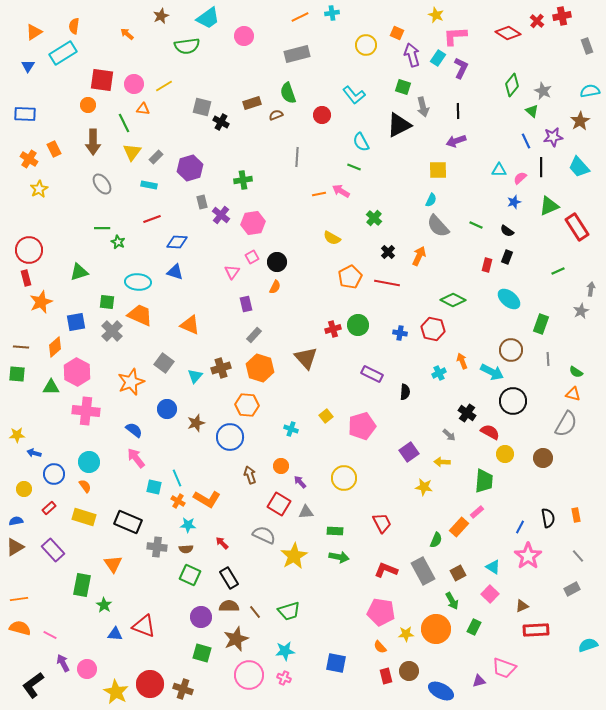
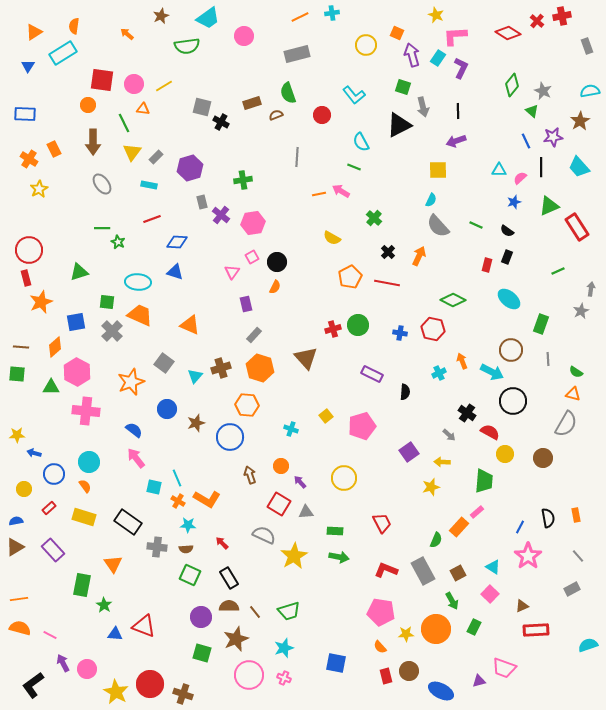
yellow star at (424, 487): moved 7 px right; rotated 24 degrees counterclockwise
black rectangle at (128, 522): rotated 12 degrees clockwise
cyan star at (285, 651): moved 1 px left, 3 px up; rotated 12 degrees counterclockwise
brown cross at (183, 689): moved 5 px down
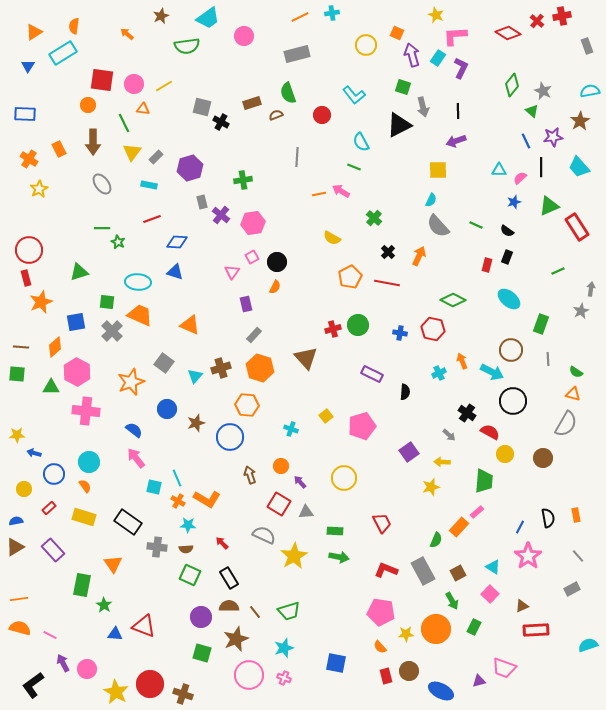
orange rectangle at (54, 149): moved 5 px right
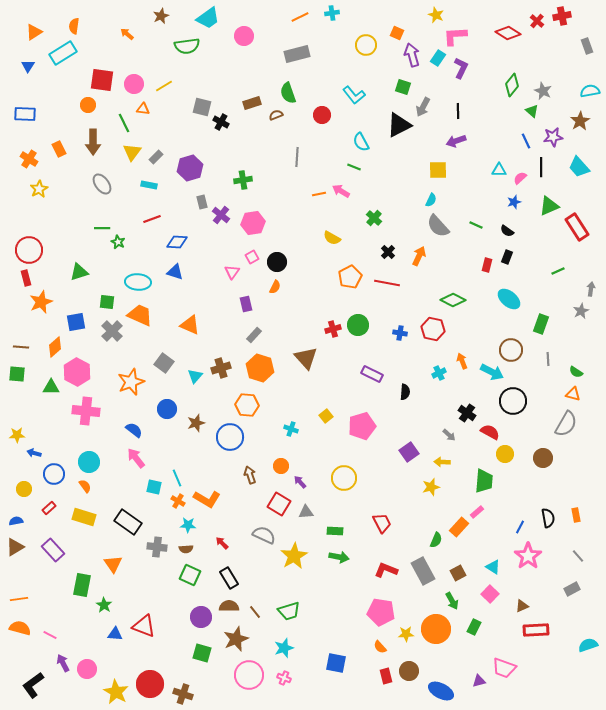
gray arrow at (423, 107): rotated 42 degrees clockwise
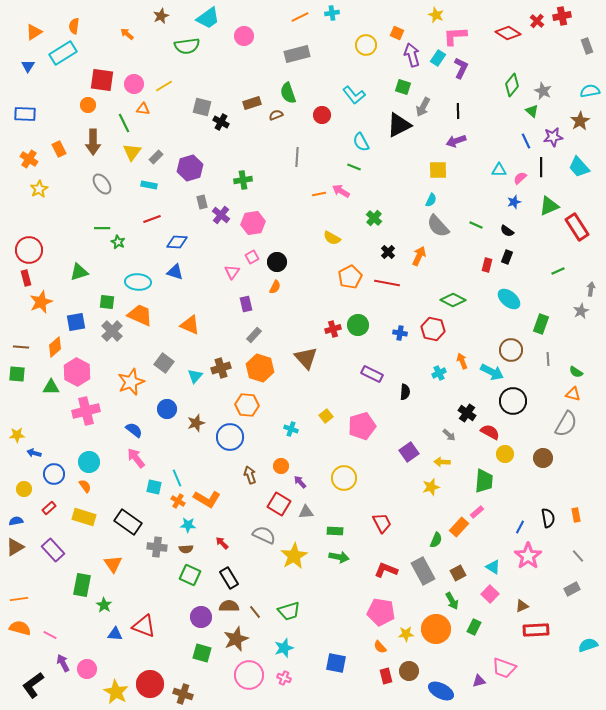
pink cross at (86, 411): rotated 20 degrees counterclockwise
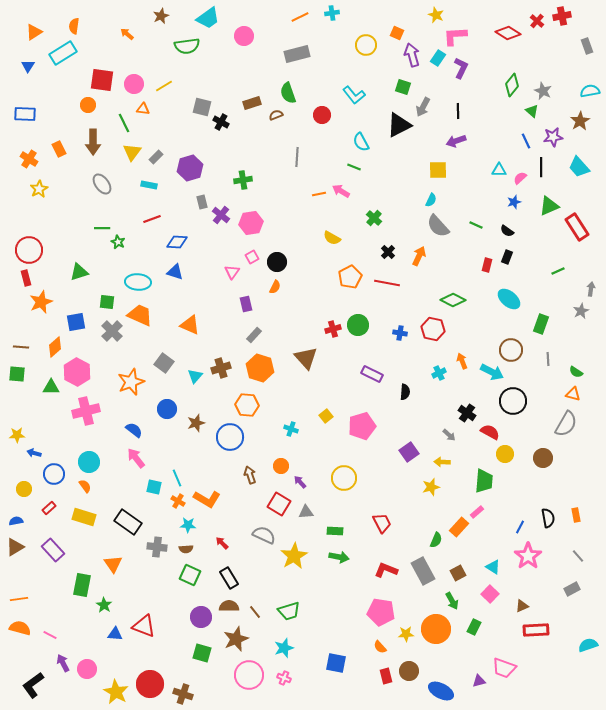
pink hexagon at (253, 223): moved 2 px left
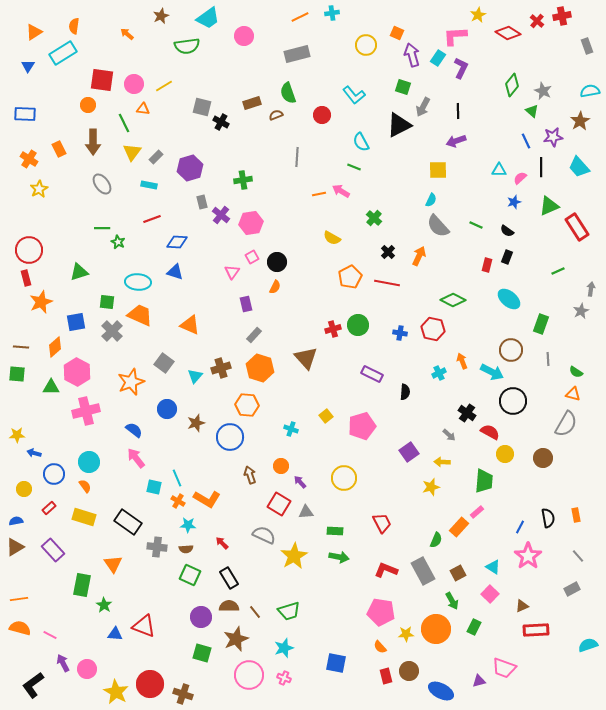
yellow star at (436, 15): moved 42 px right; rotated 21 degrees clockwise
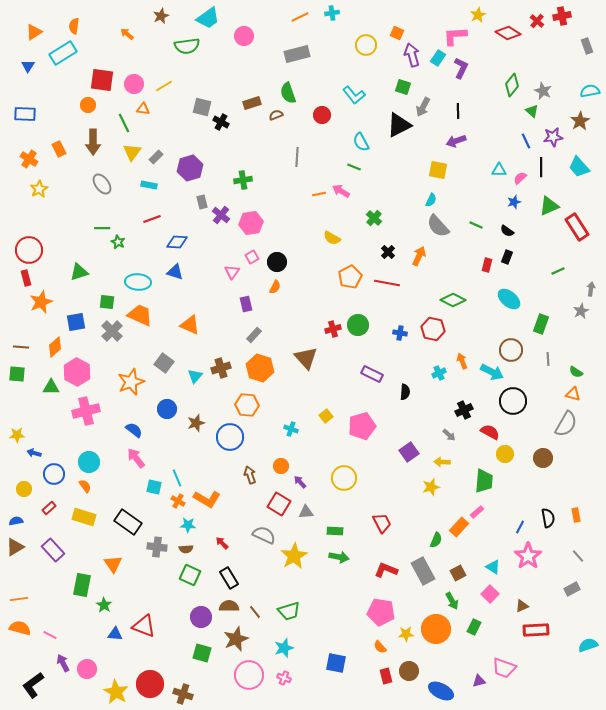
yellow square at (438, 170): rotated 12 degrees clockwise
black cross at (467, 413): moved 3 px left, 3 px up; rotated 30 degrees clockwise
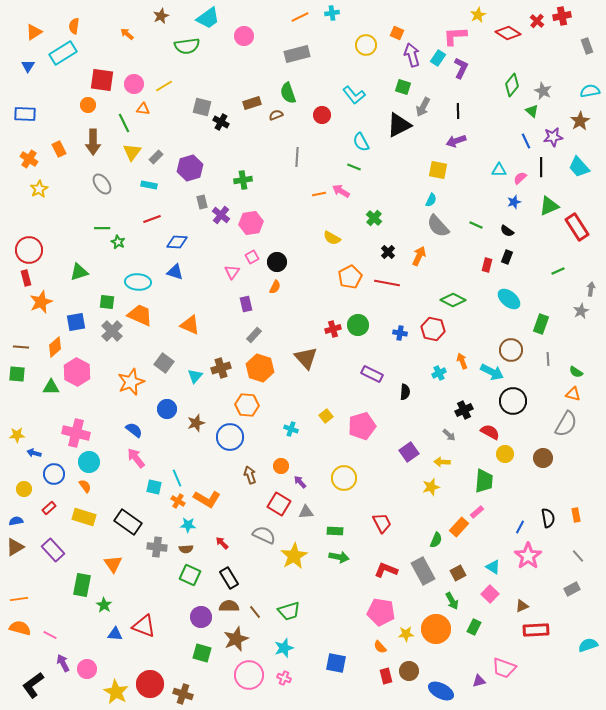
pink cross at (86, 411): moved 10 px left, 22 px down; rotated 28 degrees clockwise
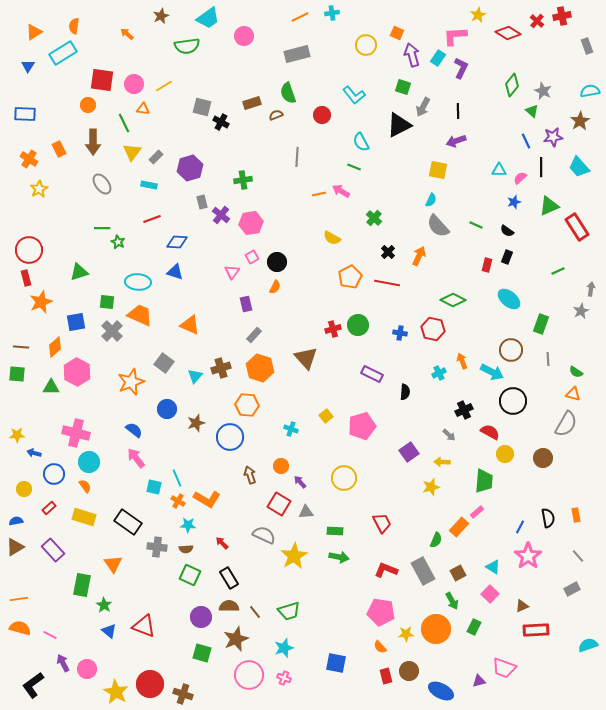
blue triangle at (115, 634): moved 6 px left, 3 px up; rotated 35 degrees clockwise
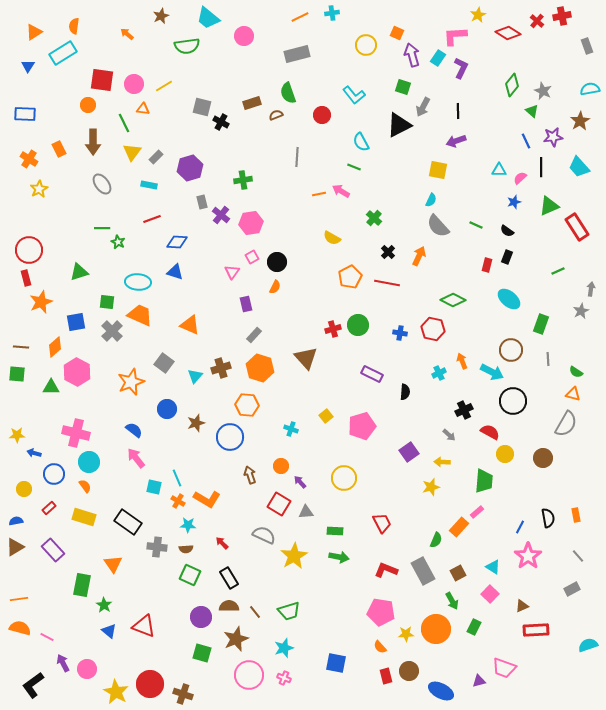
cyan trapezoid at (208, 18): rotated 75 degrees clockwise
cyan semicircle at (590, 91): moved 2 px up
pink line at (50, 635): moved 3 px left, 2 px down
